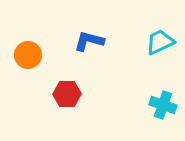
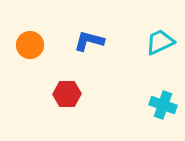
orange circle: moved 2 px right, 10 px up
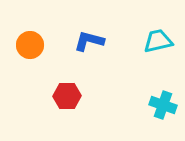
cyan trapezoid: moved 2 px left, 1 px up; rotated 12 degrees clockwise
red hexagon: moved 2 px down
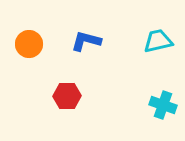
blue L-shape: moved 3 px left
orange circle: moved 1 px left, 1 px up
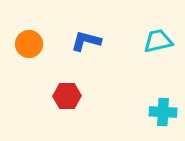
cyan cross: moved 7 px down; rotated 16 degrees counterclockwise
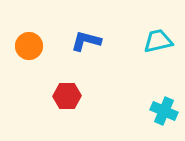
orange circle: moved 2 px down
cyan cross: moved 1 px right, 1 px up; rotated 20 degrees clockwise
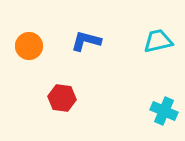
red hexagon: moved 5 px left, 2 px down; rotated 8 degrees clockwise
